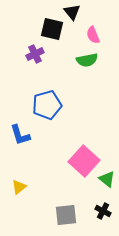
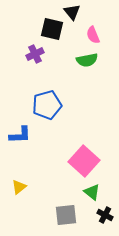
blue L-shape: rotated 75 degrees counterclockwise
green triangle: moved 15 px left, 13 px down
black cross: moved 2 px right, 4 px down
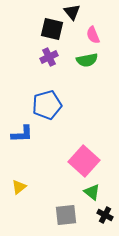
purple cross: moved 14 px right, 3 px down
blue L-shape: moved 2 px right, 1 px up
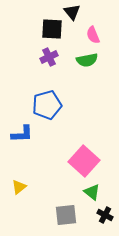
black square: rotated 10 degrees counterclockwise
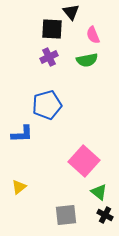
black triangle: moved 1 px left
green triangle: moved 7 px right
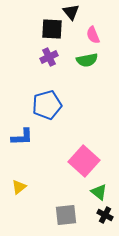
blue L-shape: moved 3 px down
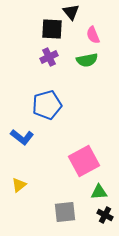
blue L-shape: rotated 40 degrees clockwise
pink square: rotated 20 degrees clockwise
yellow triangle: moved 2 px up
green triangle: rotated 42 degrees counterclockwise
gray square: moved 1 px left, 3 px up
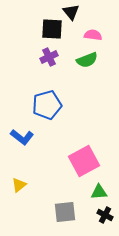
pink semicircle: rotated 120 degrees clockwise
green semicircle: rotated 10 degrees counterclockwise
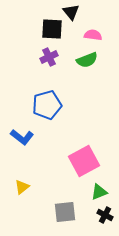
yellow triangle: moved 3 px right, 2 px down
green triangle: rotated 18 degrees counterclockwise
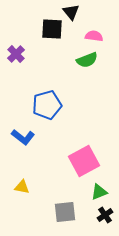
pink semicircle: moved 1 px right, 1 px down
purple cross: moved 33 px left, 3 px up; rotated 18 degrees counterclockwise
blue L-shape: moved 1 px right
yellow triangle: rotated 49 degrees clockwise
black cross: rotated 28 degrees clockwise
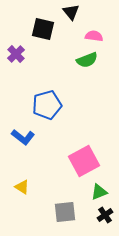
black square: moved 9 px left; rotated 10 degrees clockwise
yellow triangle: rotated 21 degrees clockwise
